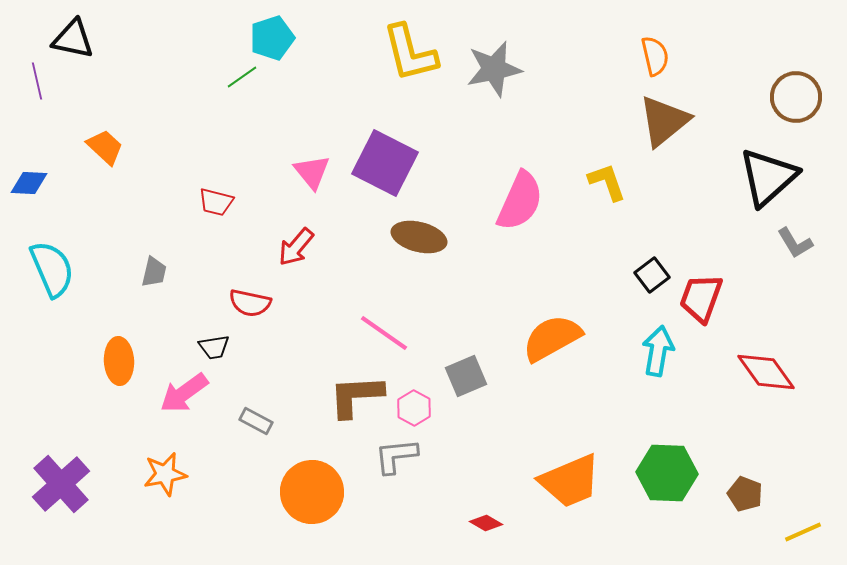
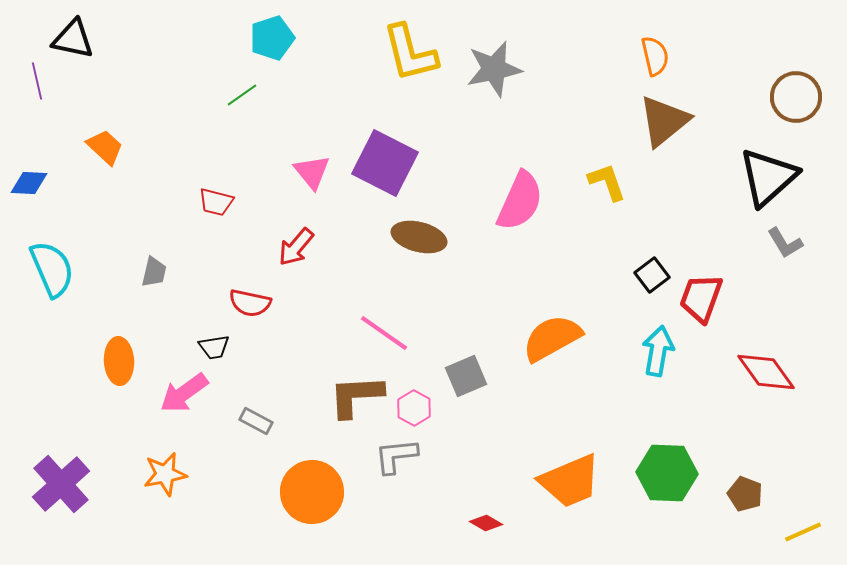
green line at (242, 77): moved 18 px down
gray L-shape at (795, 243): moved 10 px left
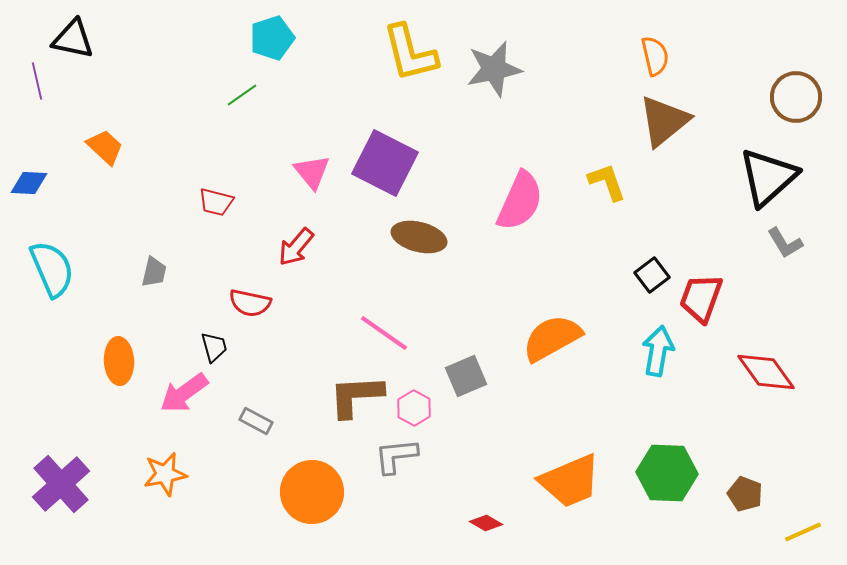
black trapezoid at (214, 347): rotated 96 degrees counterclockwise
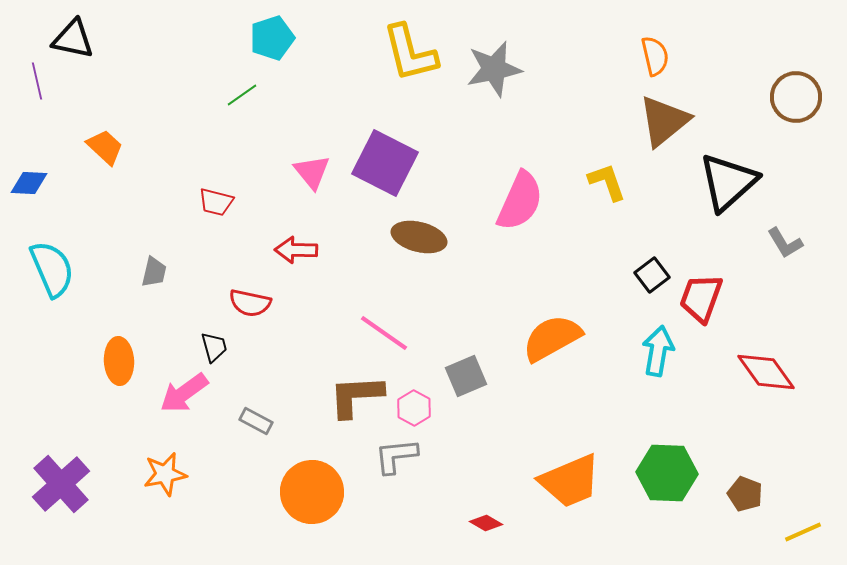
black triangle at (768, 177): moved 40 px left, 5 px down
red arrow at (296, 247): moved 3 px down; rotated 51 degrees clockwise
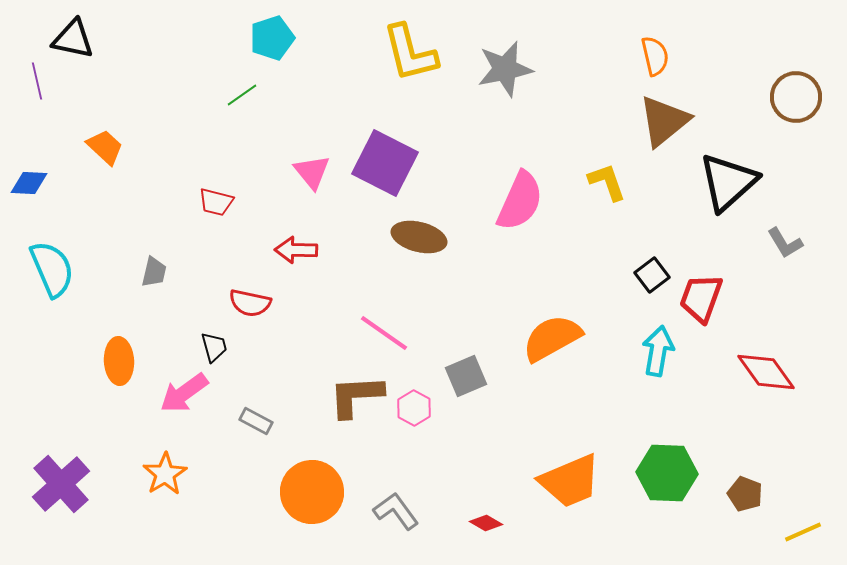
gray star at (494, 69): moved 11 px right
gray L-shape at (396, 456): moved 55 px down; rotated 60 degrees clockwise
orange star at (165, 474): rotated 21 degrees counterclockwise
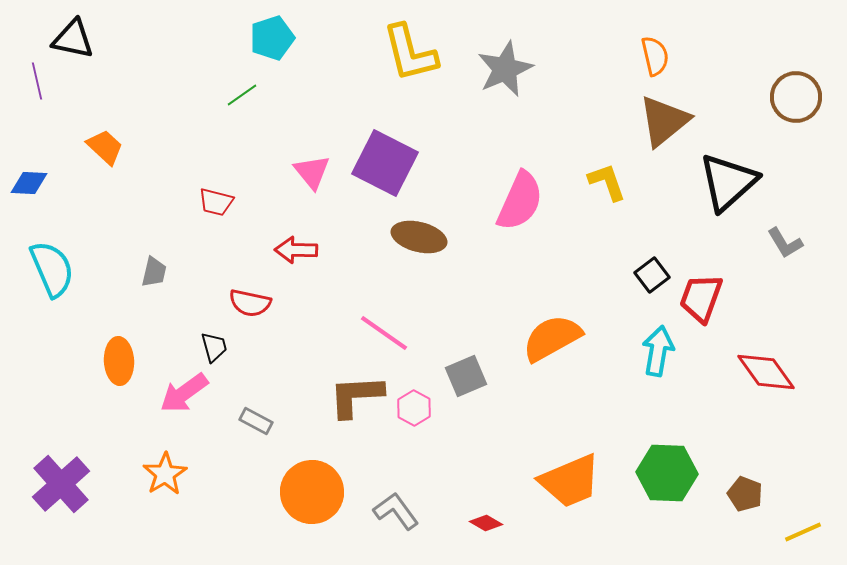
gray star at (505, 69): rotated 12 degrees counterclockwise
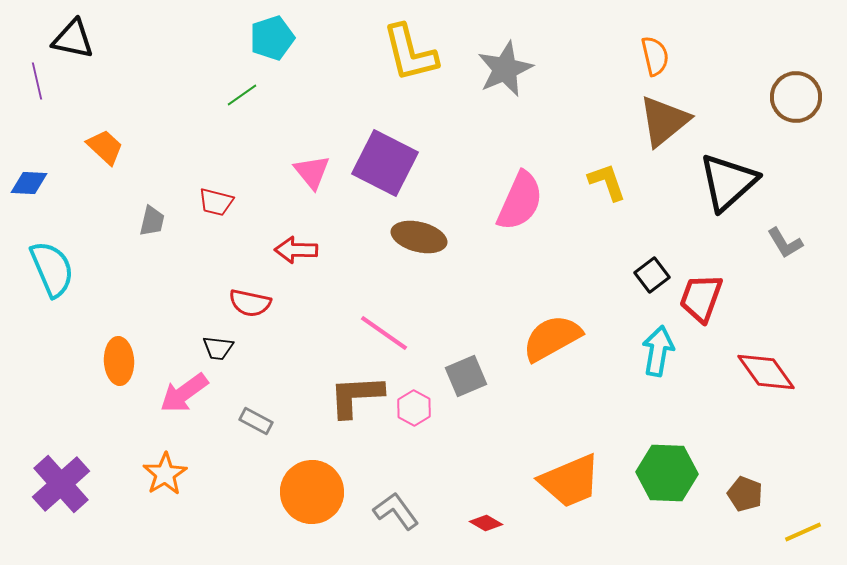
gray trapezoid at (154, 272): moved 2 px left, 51 px up
black trapezoid at (214, 347): moved 4 px right, 1 px down; rotated 112 degrees clockwise
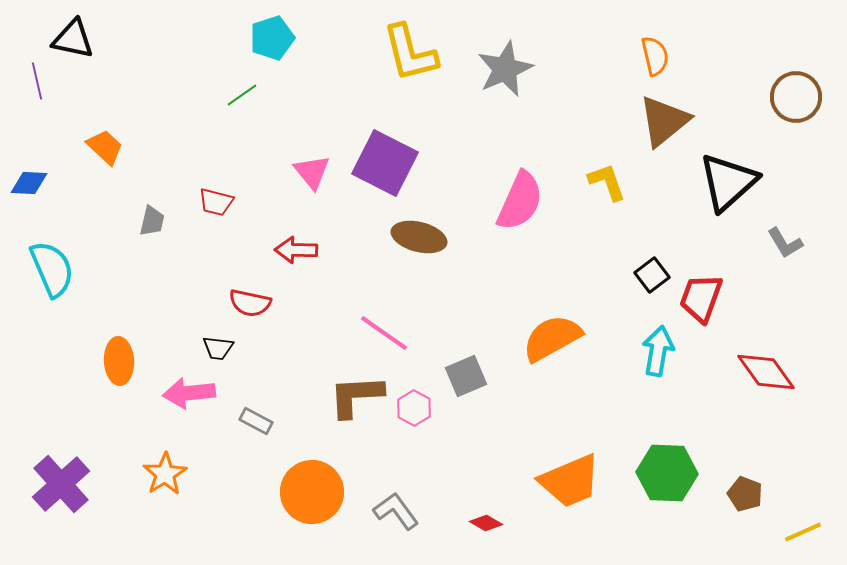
pink arrow at (184, 393): moved 5 px right; rotated 30 degrees clockwise
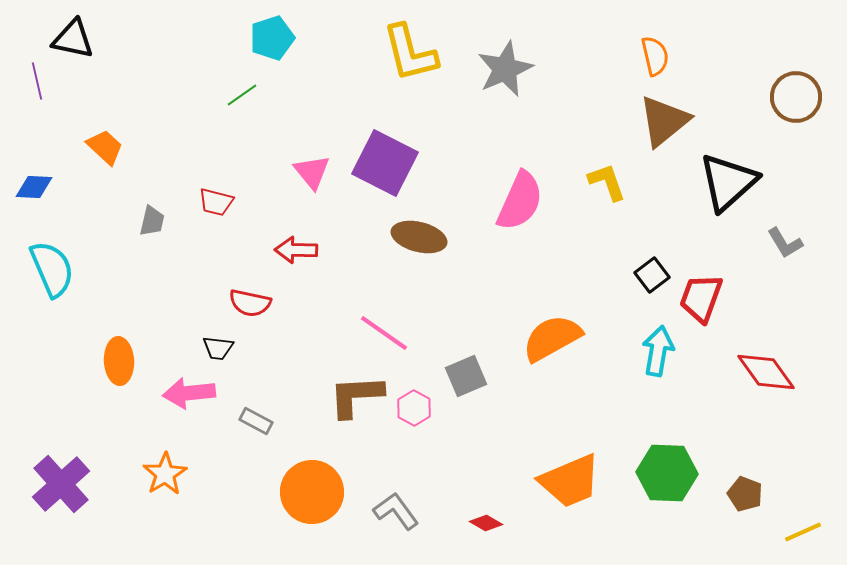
blue diamond at (29, 183): moved 5 px right, 4 px down
